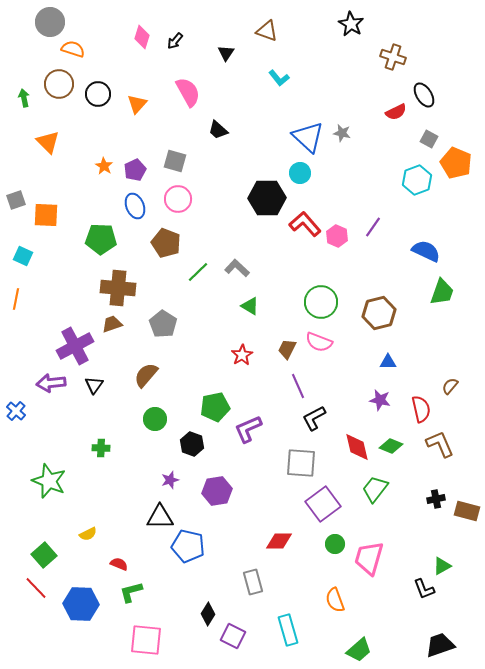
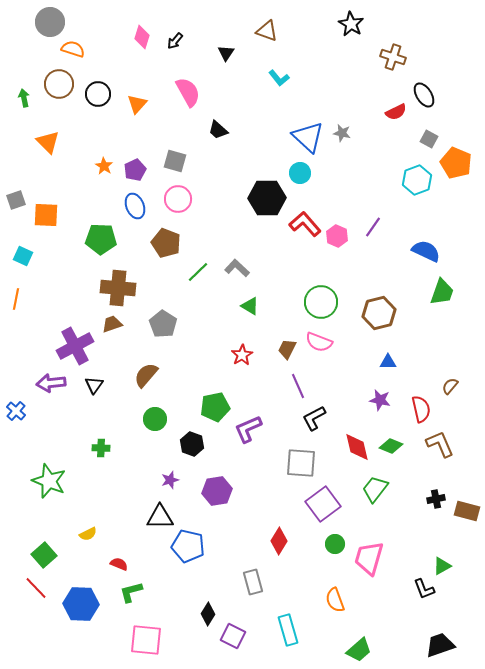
red diamond at (279, 541): rotated 60 degrees counterclockwise
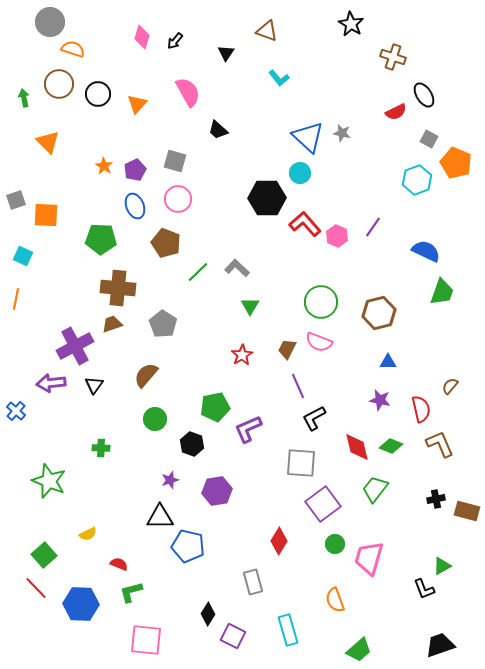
green triangle at (250, 306): rotated 30 degrees clockwise
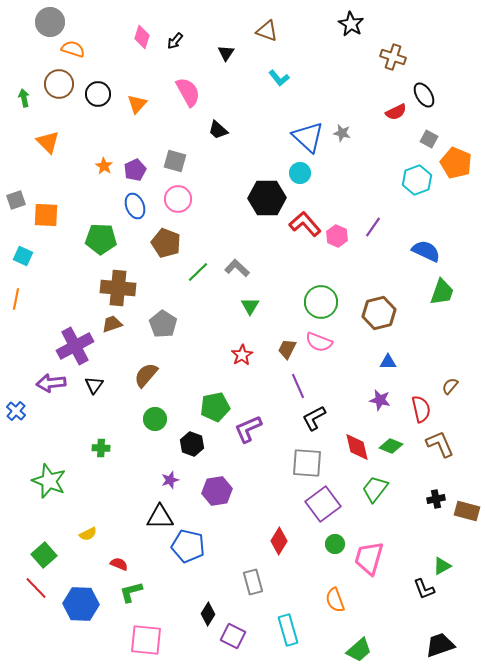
gray square at (301, 463): moved 6 px right
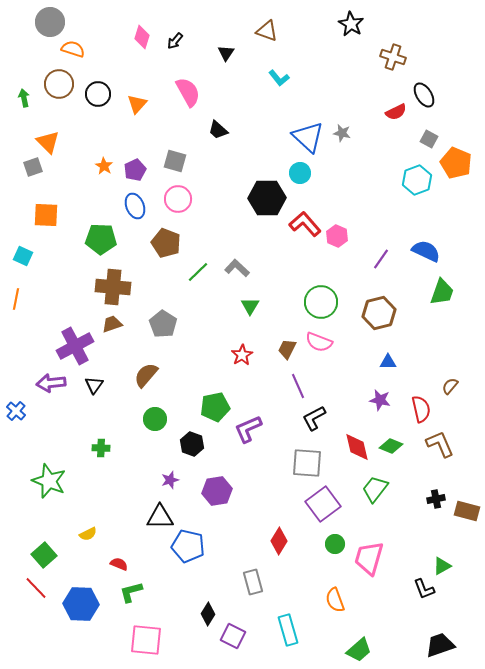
gray square at (16, 200): moved 17 px right, 33 px up
purple line at (373, 227): moved 8 px right, 32 px down
brown cross at (118, 288): moved 5 px left, 1 px up
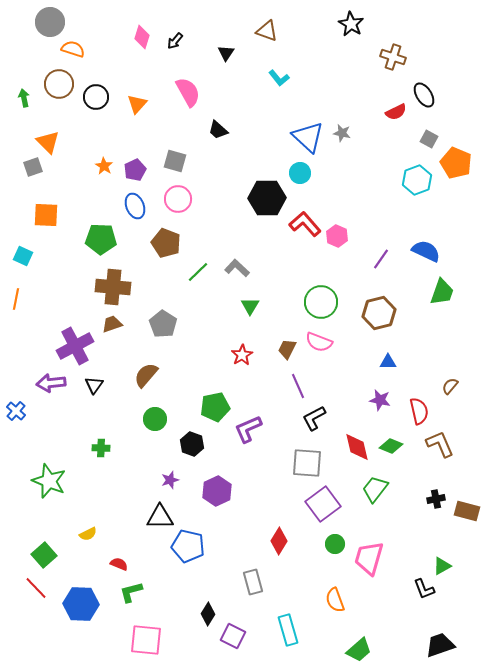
black circle at (98, 94): moved 2 px left, 3 px down
red semicircle at (421, 409): moved 2 px left, 2 px down
purple hexagon at (217, 491): rotated 16 degrees counterclockwise
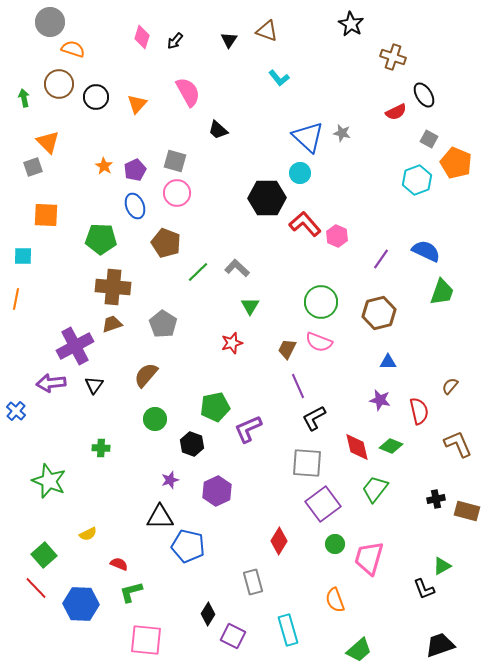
black triangle at (226, 53): moved 3 px right, 13 px up
pink circle at (178, 199): moved 1 px left, 6 px up
cyan square at (23, 256): rotated 24 degrees counterclockwise
red star at (242, 355): moved 10 px left, 12 px up; rotated 15 degrees clockwise
brown L-shape at (440, 444): moved 18 px right
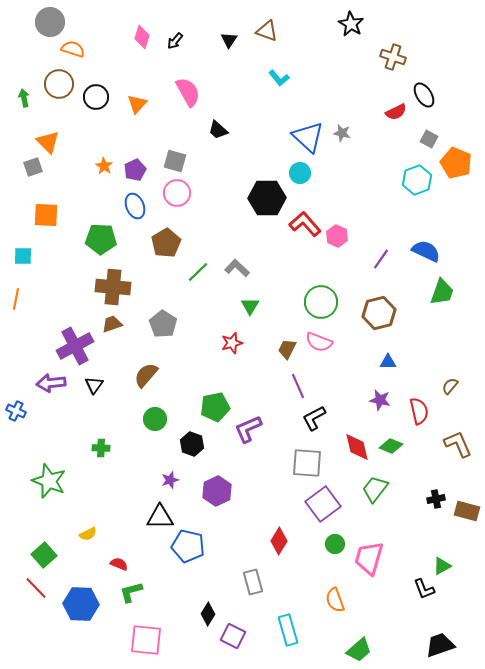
brown pentagon at (166, 243): rotated 20 degrees clockwise
blue cross at (16, 411): rotated 18 degrees counterclockwise
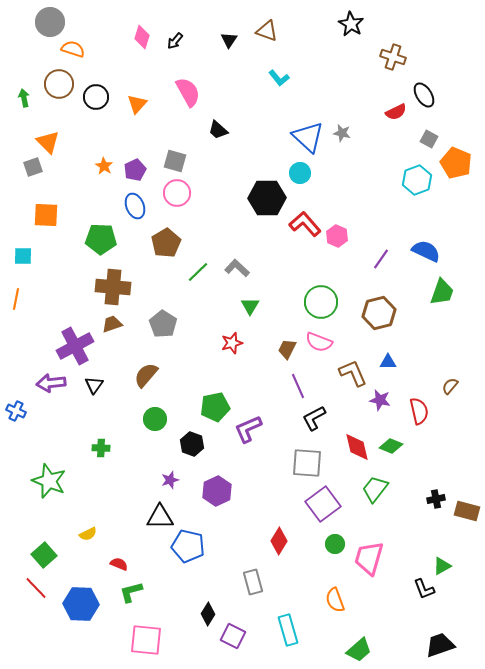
brown L-shape at (458, 444): moved 105 px left, 71 px up
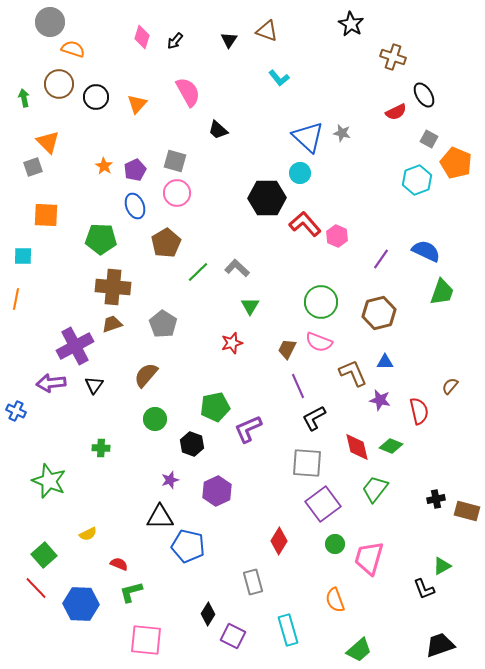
blue triangle at (388, 362): moved 3 px left
